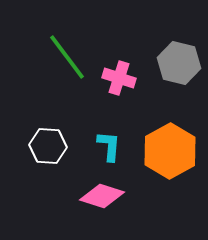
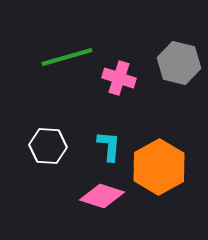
green line: rotated 69 degrees counterclockwise
orange hexagon: moved 11 px left, 16 px down
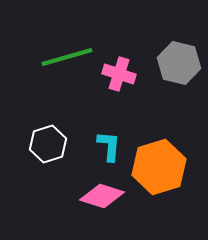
pink cross: moved 4 px up
white hexagon: moved 2 px up; rotated 21 degrees counterclockwise
orange hexagon: rotated 12 degrees clockwise
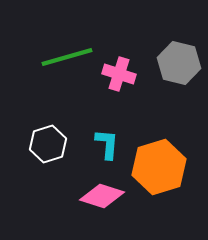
cyan L-shape: moved 2 px left, 2 px up
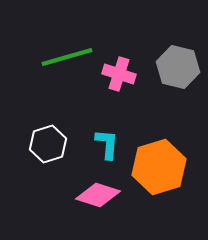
gray hexagon: moved 1 px left, 4 px down
pink diamond: moved 4 px left, 1 px up
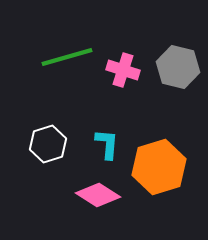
pink cross: moved 4 px right, 4 px up
pink diamond: rotated 15 degrees clockwise
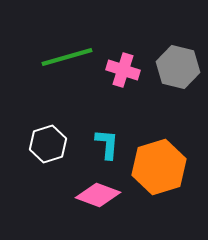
pink diamond: rotated 12 degrees counterclockwise
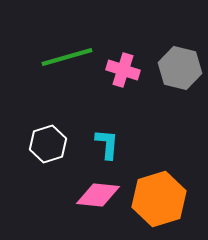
gray hexagon: moved 2 px right, 1 px down
orange hexagon: moved 32 px down
pink diamond: rotated 15 degrees counterclockwise
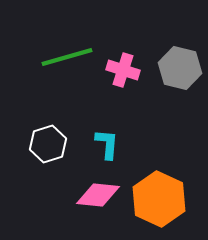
orange hexagon: rotated 18 degrees counterclockwise
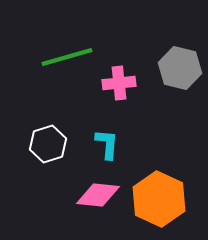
pink cross: moved 4 px left, 13 px down; rotated 24 degrees counterclockwise
